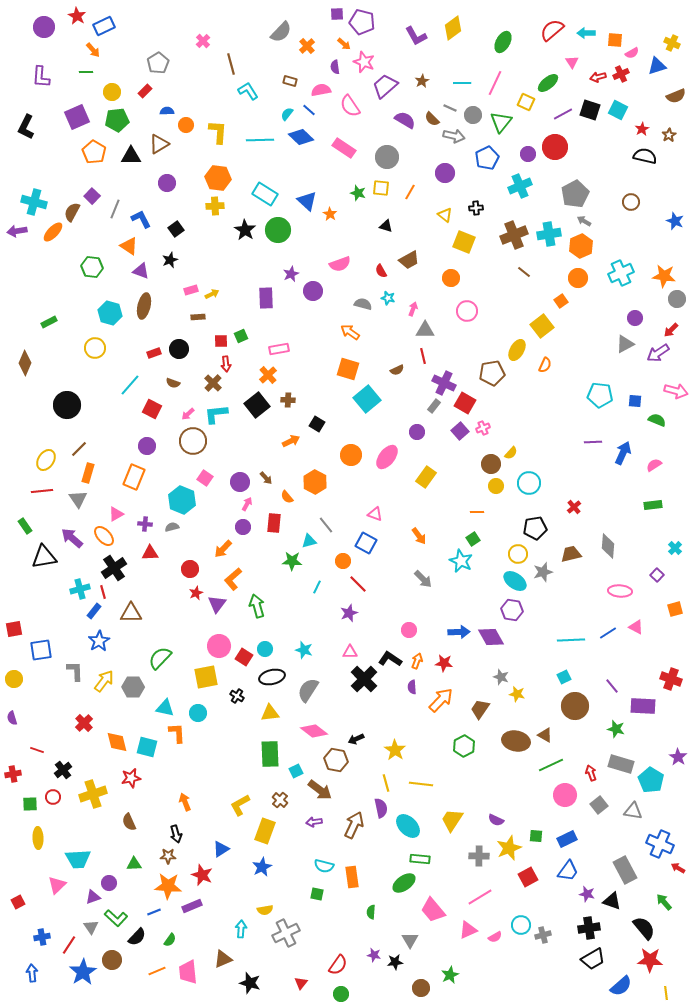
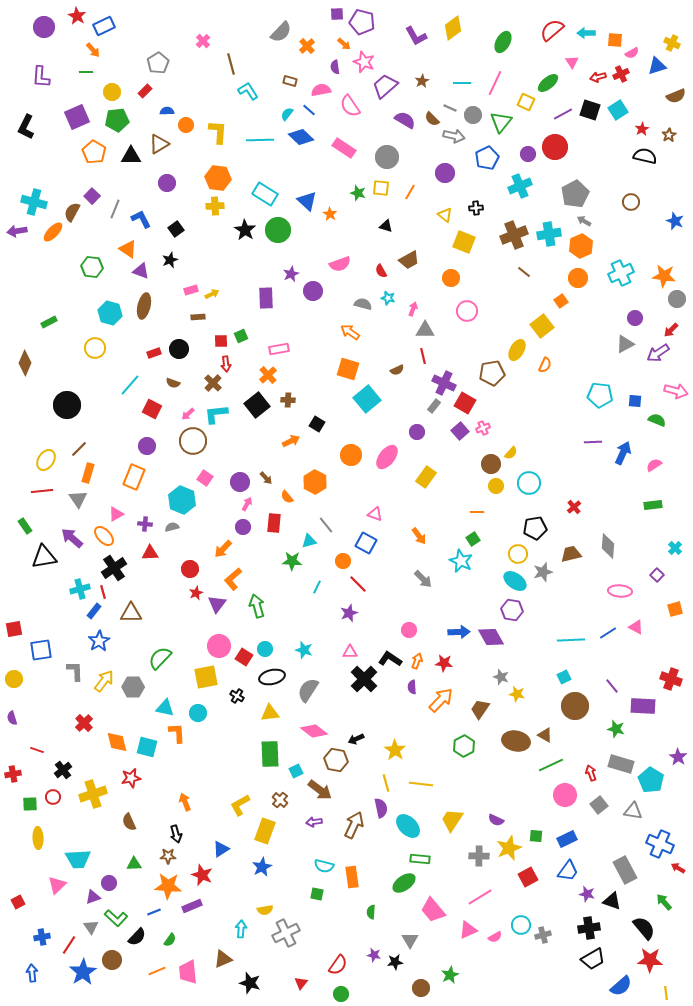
cyan square at (618, 110): rotated 30 degrees clockwise
orange triangle at (129, 246): moved 1 px left, 3 px down
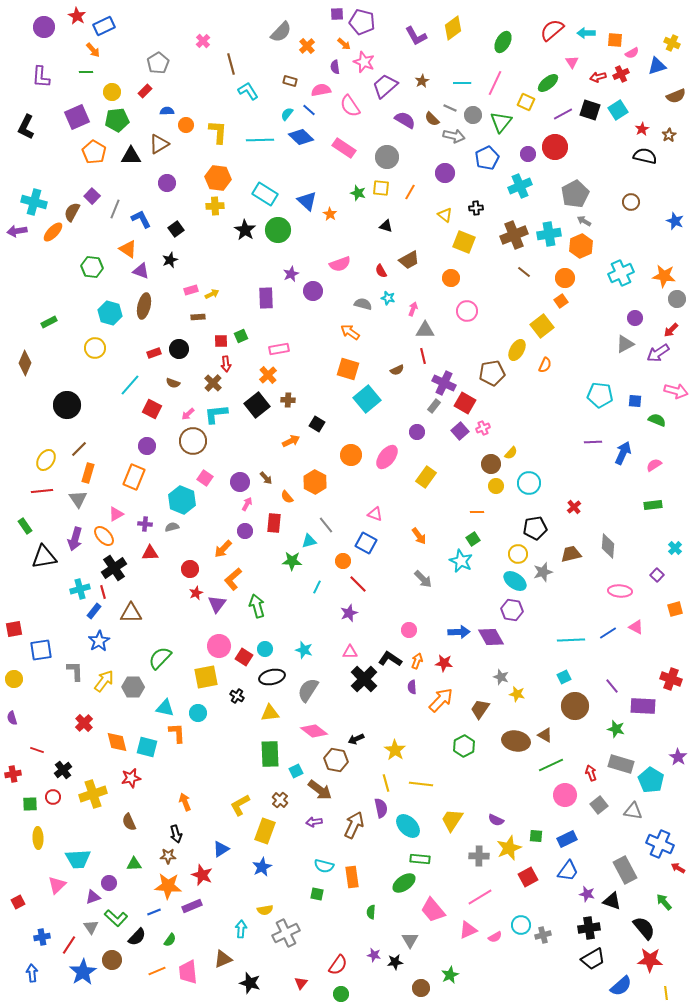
orange circle at (578, 278): moved 13 px left
purple circle at (243, 527): moved 2 px right, 4 px down
purple arrow at (72, 538): moved 3 px right, 1 px down; rotated 115 degrees counterclockwise
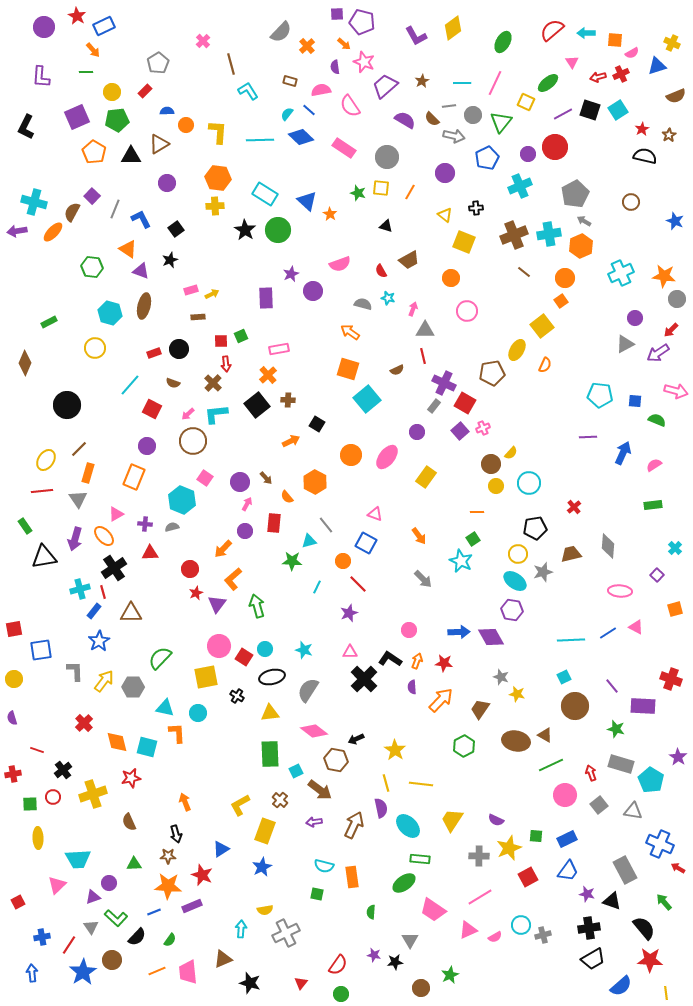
gray line at (450, 108): moved 1 px left, 2 px up; rotated 32 degrees counterclockwise
purple line at (593, 442): moved 5 px left, 5 px up
pink trapezoid at (433, 910): rotated 16 degrees counterclockwise
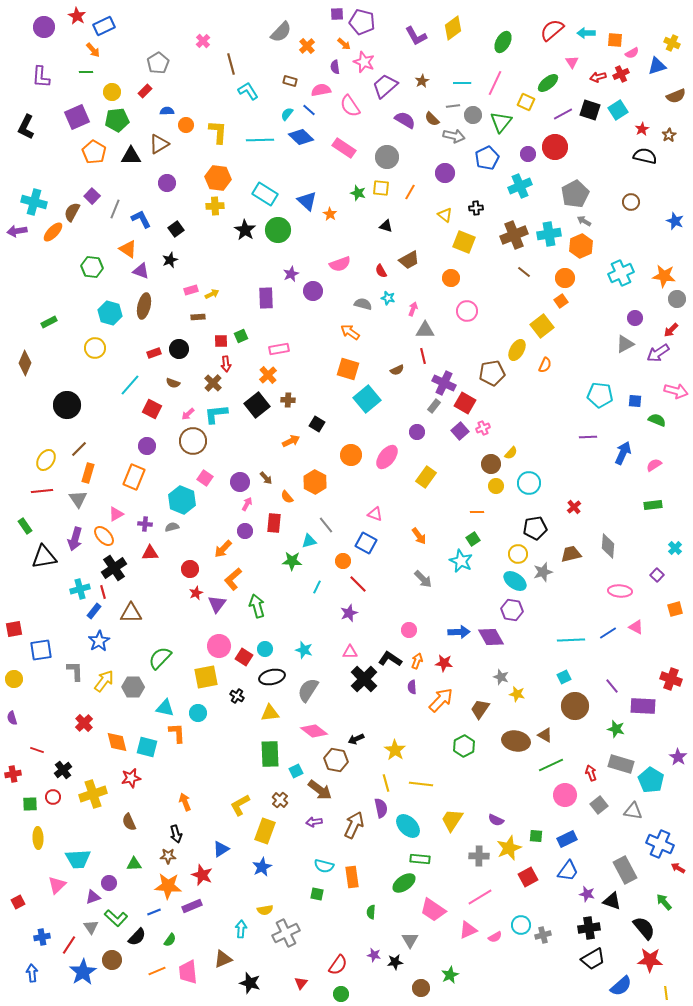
gray line at (449, 106): moved 4 px right
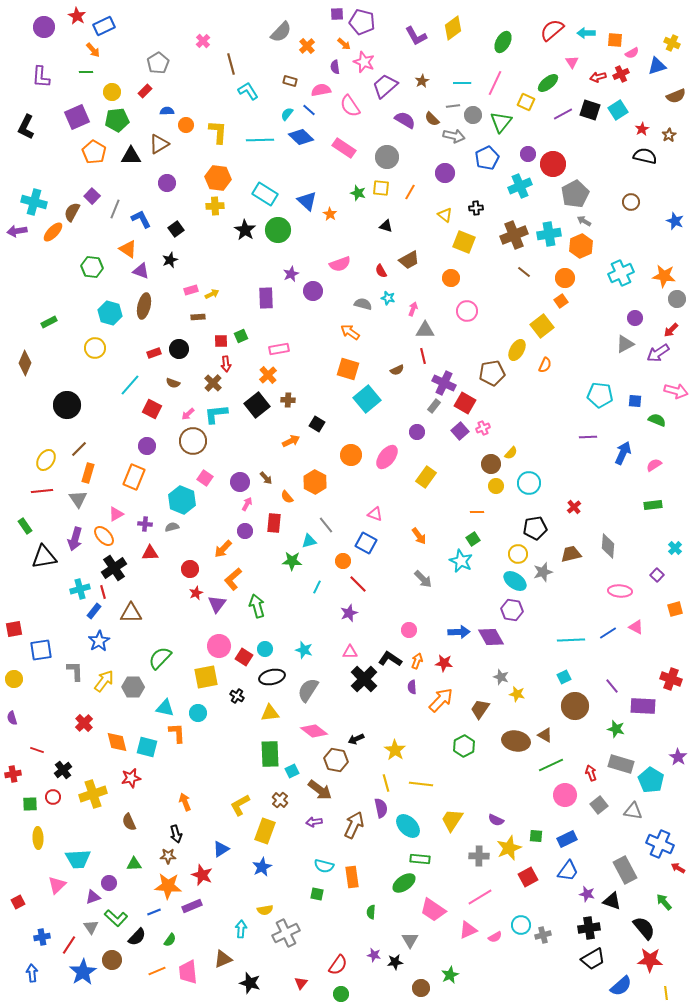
red circle at (555, 147): moved 2 px left, 17 px down
cyan square at (296, 771): moved 4 px left
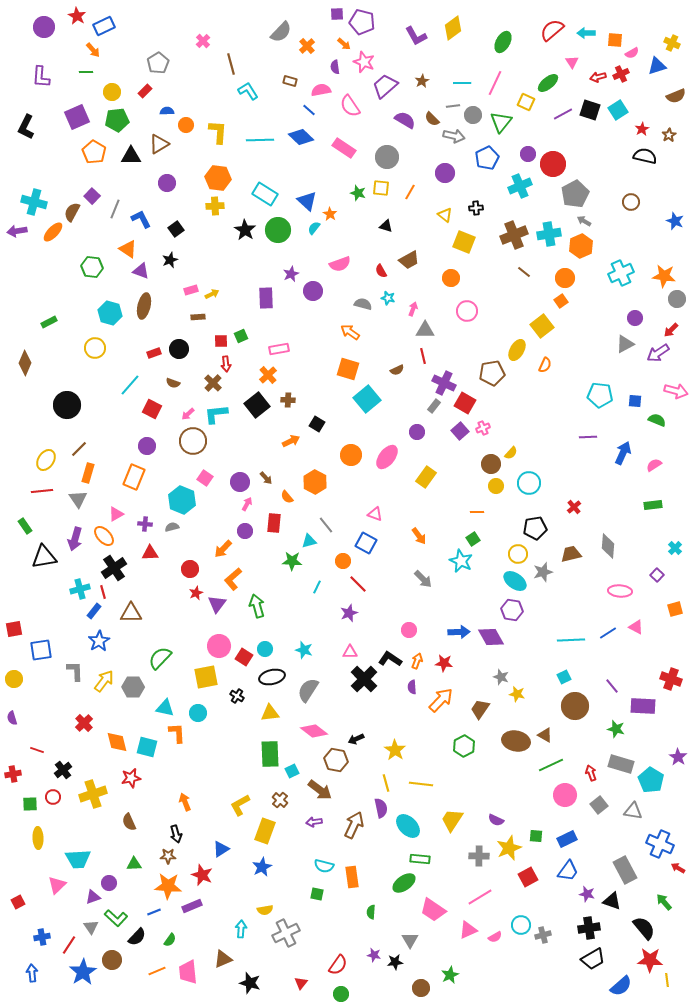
cyan semicircle at (287, 114): moved 27 px right, 114 px down
yellow line at (666, 993): moved 1 px right, 13 px up
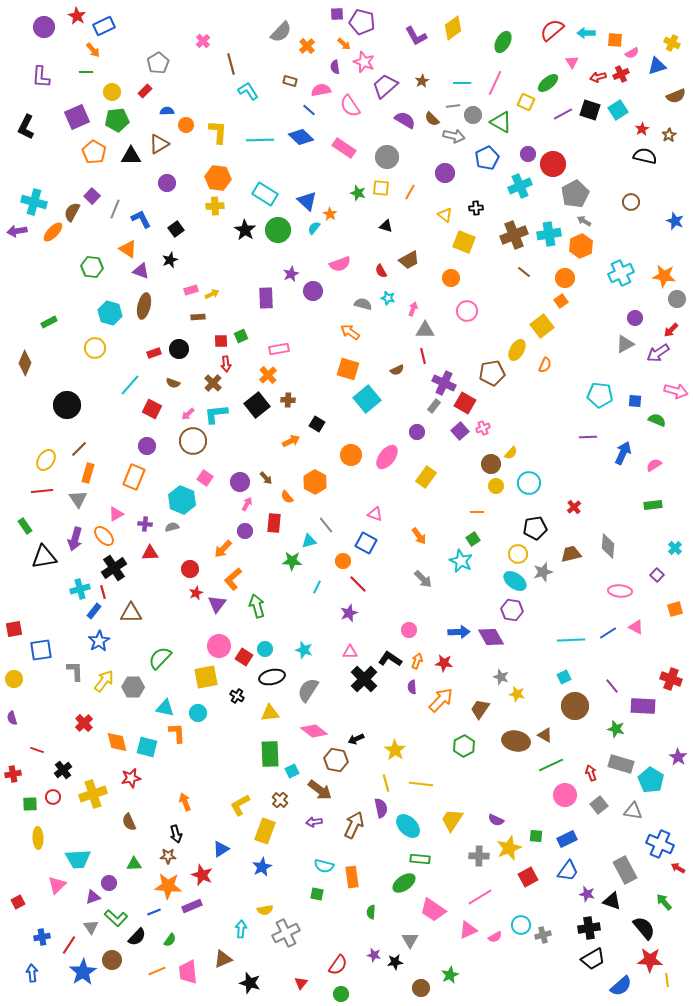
green triangle at (501, 122): rotated 40 degrees counterclockwise
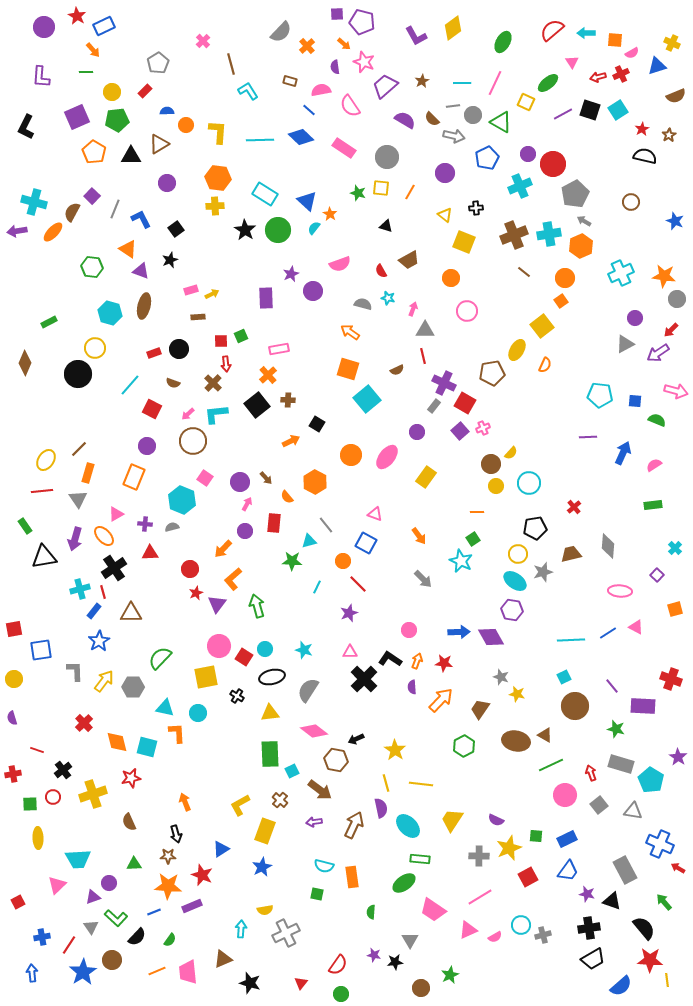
black circle at (67, 405): moved 11 px right, 31 px up
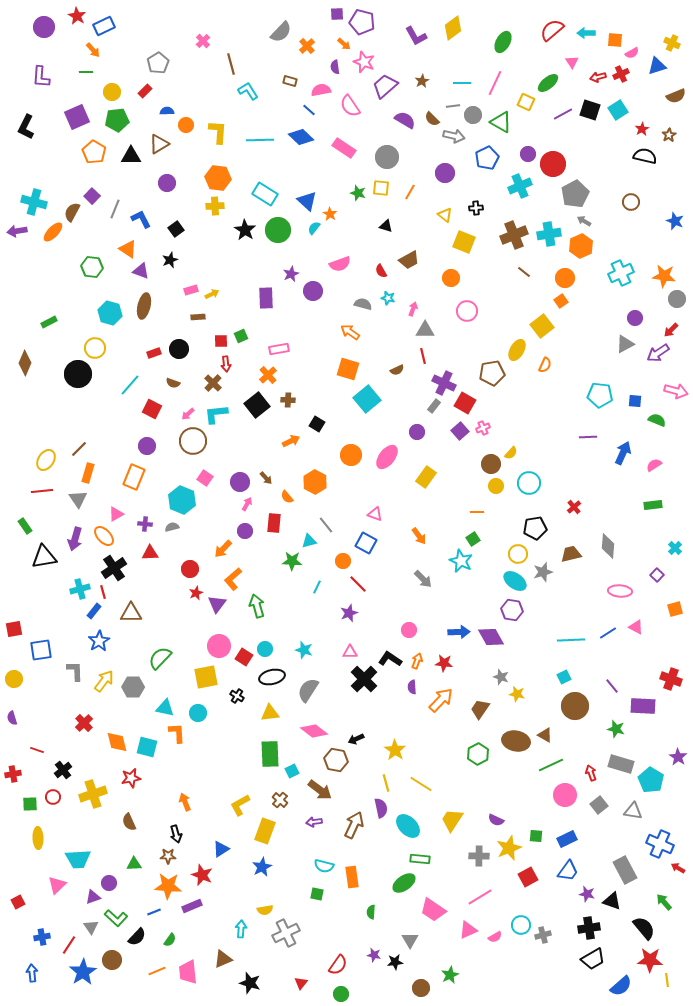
green hexagon at (464, 746): moved 14 px right, 8 px down
yellow line at (421, 784): rotated 25 degrees clockwise
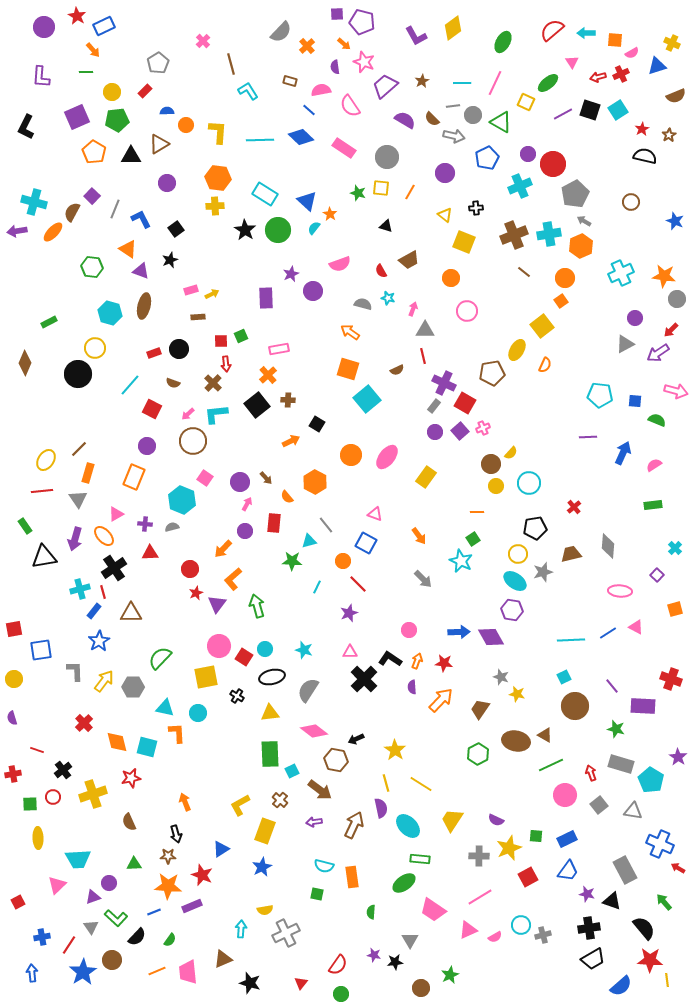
purple circle at (417, 432): moved 18 px right
